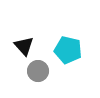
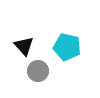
cyan pentagon: moved 1 px left, 3 px up
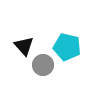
gray circle: moved 5 px right, 6 px up
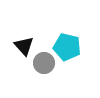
gray circle: moved 1 px right, 2 px up
